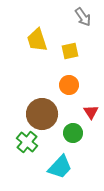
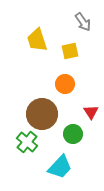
gray arrow: moved 5 px down
orange circle: moved 4 px left, 1 px up
green circle: moved 1 px down
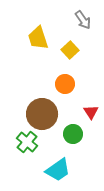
gray arrow: moved 2 px up
yellow trapezoid: moved 1 px right, 2 px up
yellow square: moved 1 px up; rotated 30 degrees counterclockwise
cyan trapezoid: moved 2 px left, 3 px down; rotated 12 degrees clockwise
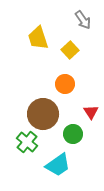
brown circle: moved 1 px right
cyan trapezoid: moved 5 px up
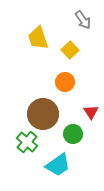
orange circle: moved 2 px up
